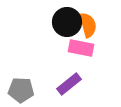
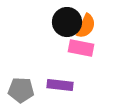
orange semicircle: moved 2 px left, 1 px down; rotated 40 degrees clockwise
purple rectangle: moved 9 px left, 1 px down; rotated 45 degrees clockwise
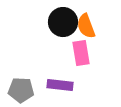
black circle: moved 4 px left
orange semicircle: rotated 135 degrees clockwise
pink rectangle: moved 5 px down; rotated 70 degrees clockwise
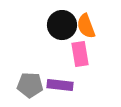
black circle: moved 1 px left, 3 px down
pink rectangle: moved 1 px left, 1 px down
gray pentagon: moved 9 px right, 5 px up
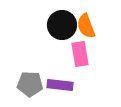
gray pentagon: moved 1 px up
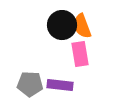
orange semicircle: moved 4 px left
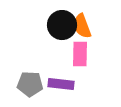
pink rectangle: rotated 10 degrees clockwise
purple rectangle: moved 1 px right, 1 px up
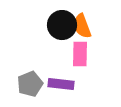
gray pentagon: rotated 25 degrees counterclockwise
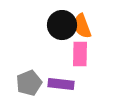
gray pentagon: moved 1 px left, 1 px up
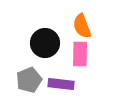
black circle: moved 17 px left, 18 px down
gray pentagon: moved 3 px up
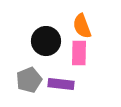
black circle: moved 1 px right, 2 px up
pink rectangle: moved 1 px left, 1 px up
